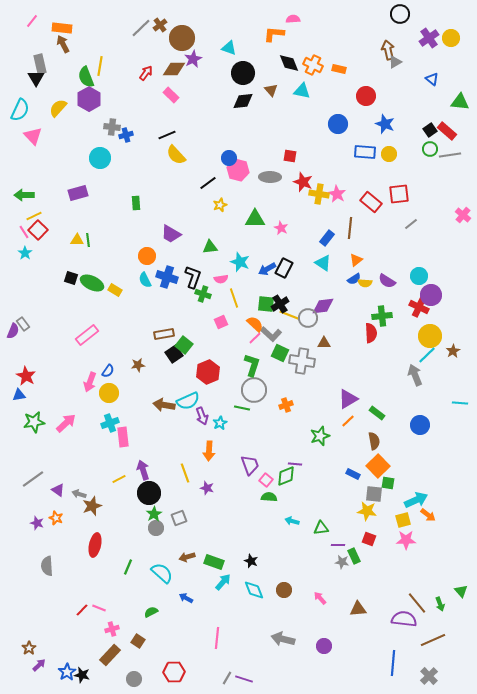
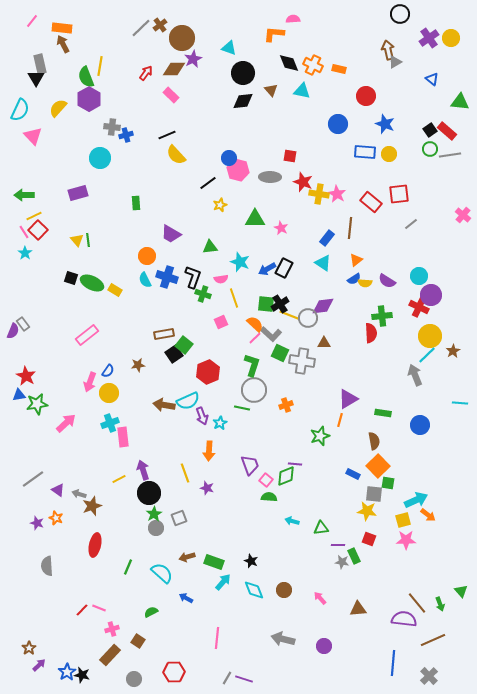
yellow triangle at (77, 240): rotated 48 degrees clockwise
green rectangle at (377, 413): moved 6 px right; rotated 28 degrees counterclockwise
orange line at (348, 421): moved 8 px left, 1 px up; rotated 32 degrees counterclockwise
green star at (34, 422): moved 3 px right, 18 px up
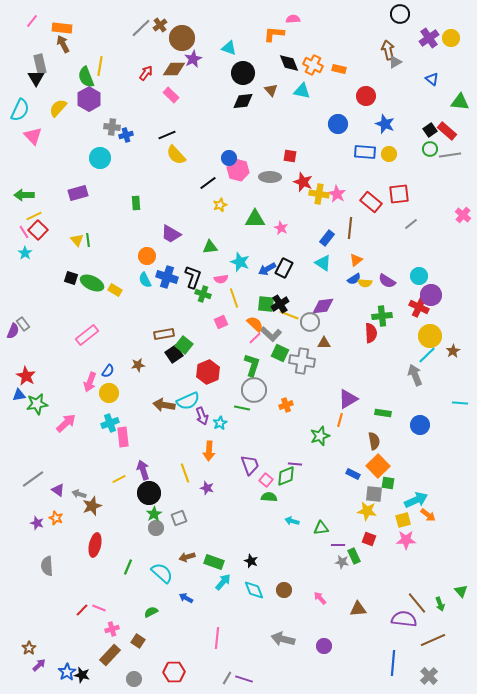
gray circle at (308, 318): moved 2 px right, 4 px down
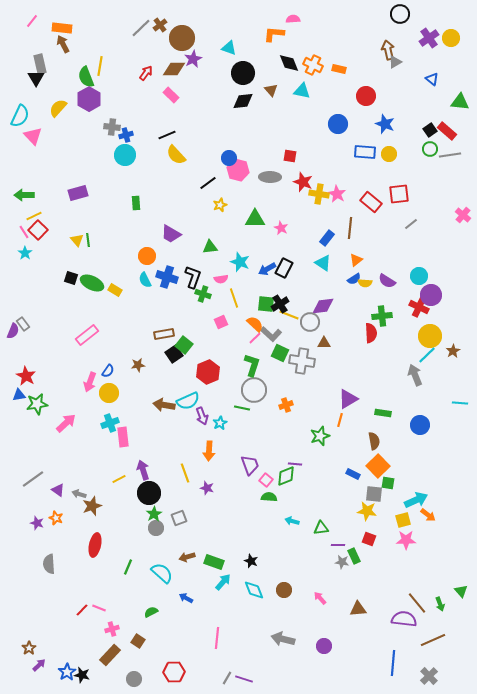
cyan semicircle at (20, 110): moved 6 px down
cyan circle at (100, 158): moved 25 px right, 3 px up
gray semicircle at (47, 566): moved 2 px right, 2 px up
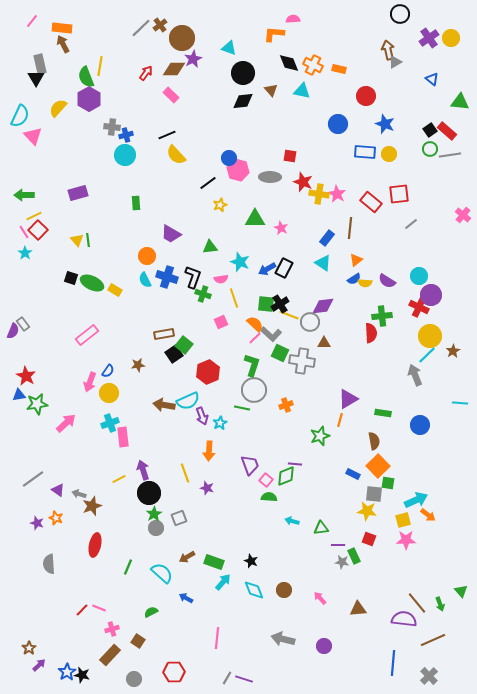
brown arrow at (187, 557): rotated 14 degrees counterclockwise
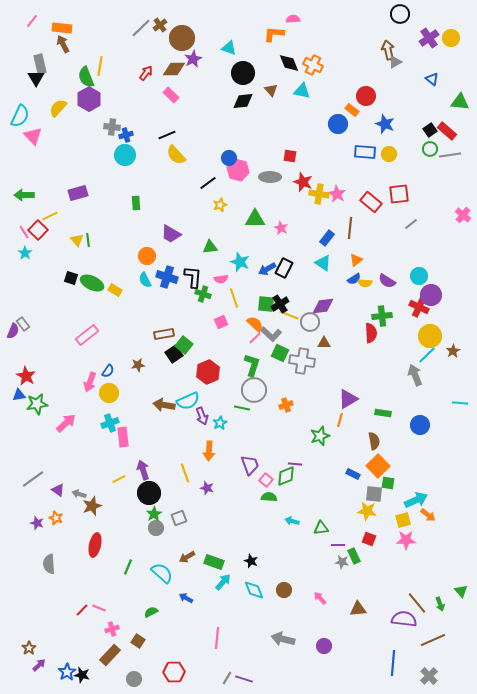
orange rectangle at (339, 69): moved 13 px right, 41 px down; rotated 24 degrees clockwise
yellow line at (34, 216): moved 16 px right
black L-shape at (193, 277): rotated 15 degrees counterclockwise
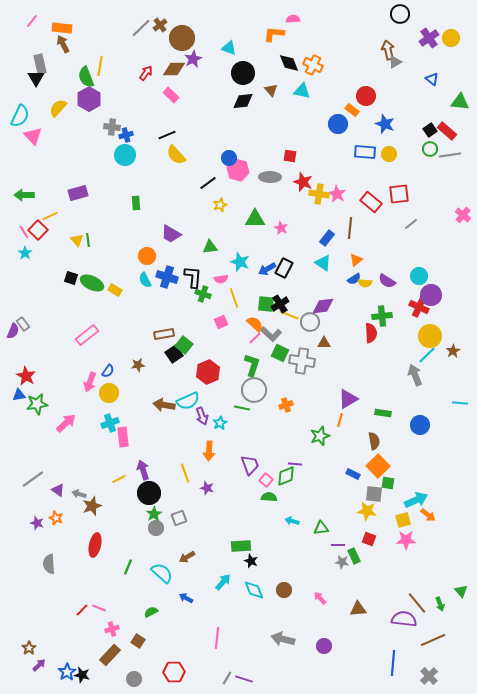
green rectangle at (214, 562): moved 27 px right, 16 px up; rotated 24 degrees counterclockwise
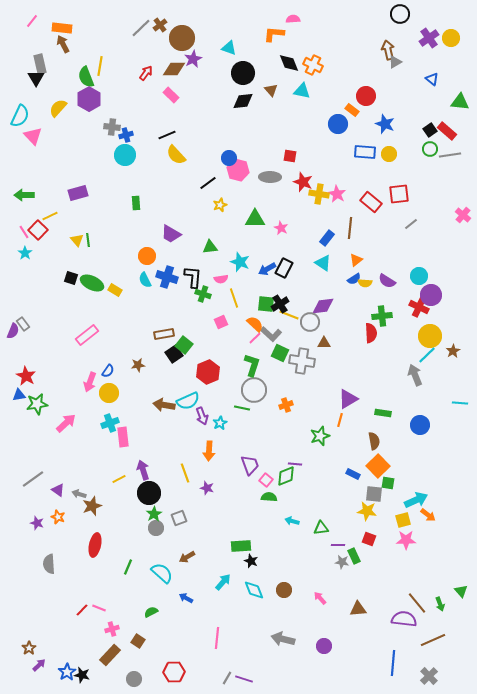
orange star at (56, 518): moved 2 px right, 1 px up
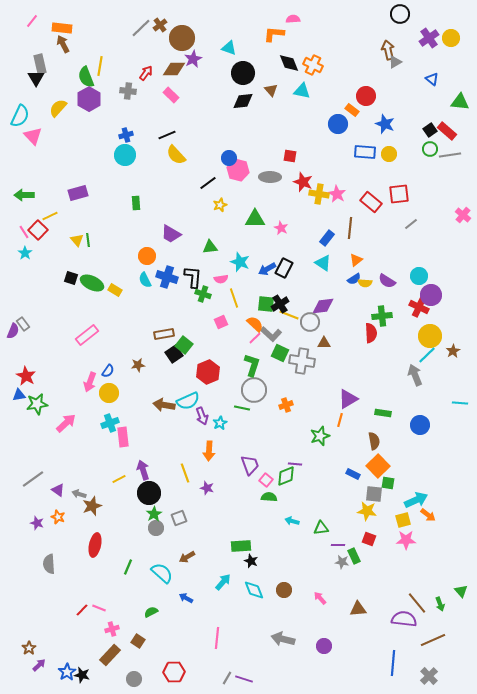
gray cross at (112, 127): moved 16 px right, 36 px up
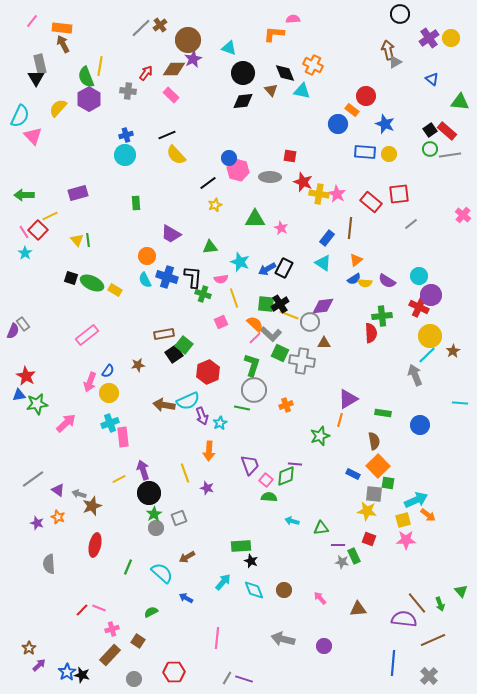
brown circle at (182, 38): moved 6 px right, 2 px down
black diamond at (289, 63): moved 4 px left, 10 px down
yellow star at (220, 205): moved 5 px left
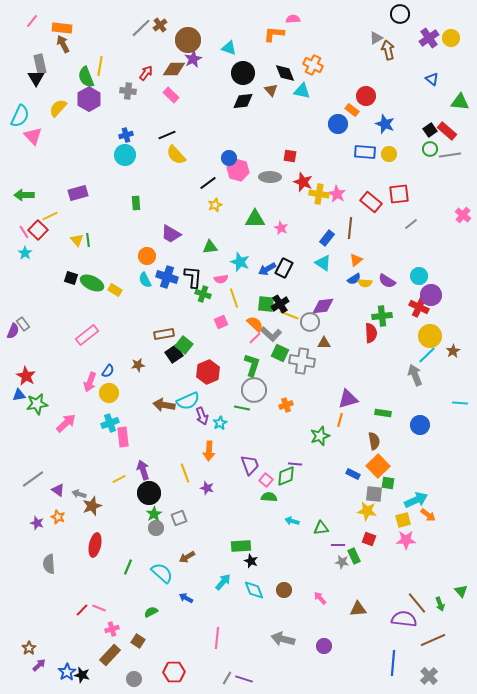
gray triangle at (395, 62): moved 19 px left, 24 px up
purple triangle at (348, 399): rotated 15 degrees clockwise
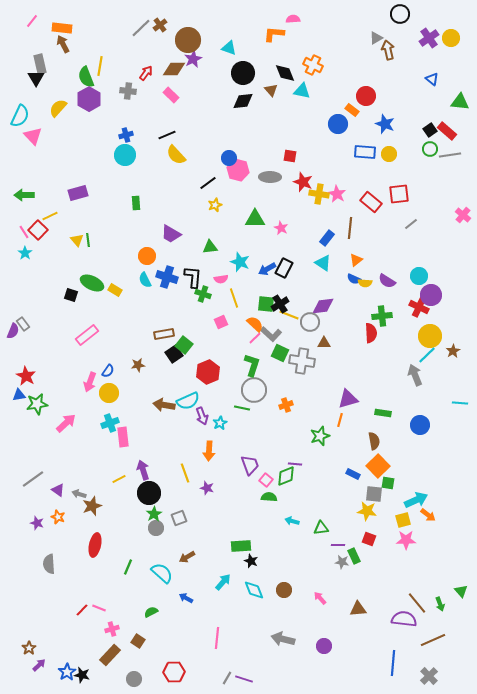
black square at (71, 278): moved 17 px down
blue semicircle at (354, 279): rotated 56 degrees clockwise
